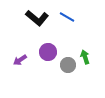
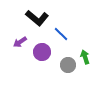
blue line: moved 6 px left, 17 px down; rotated 14 degrees clockwise
purple circle: moved 6 px left
purple arrow: moved 18 px up
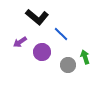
black L-shape: moved 1 px up
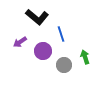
blue line: rotated 28 degrees clockwise
purple circle: moved 1 px right, 1 px up
gray circle: moved 4 px left
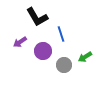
black L-shape: rotated 20 degrees clockwise
green arrow: rotated 104 degrees counterclockwise
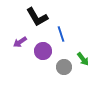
green arrow: moved 2 px left, 2 px down; rotated 96 degrees counterclockwise
gray circle: moved 2 px down
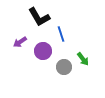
black L-shape: moved 2 px right
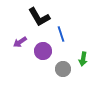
green arrow: rotated 48 degrees clockwise
gray circle: moved 1 px left, 2 px down
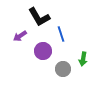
purple arrow: moved 6 px up
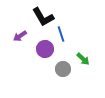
black L-shape: moved 4 px right
purple circle: moved 2 px right, 2 px up
green arrow: rotated 56 degrees counterclockwise
